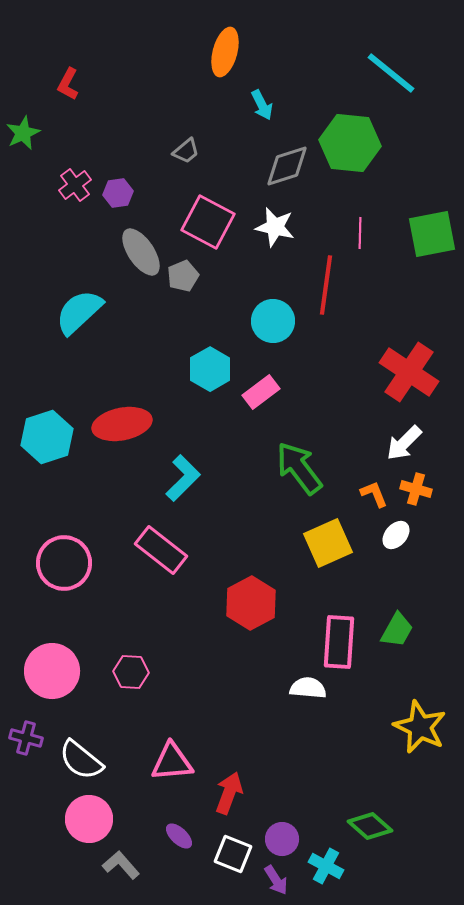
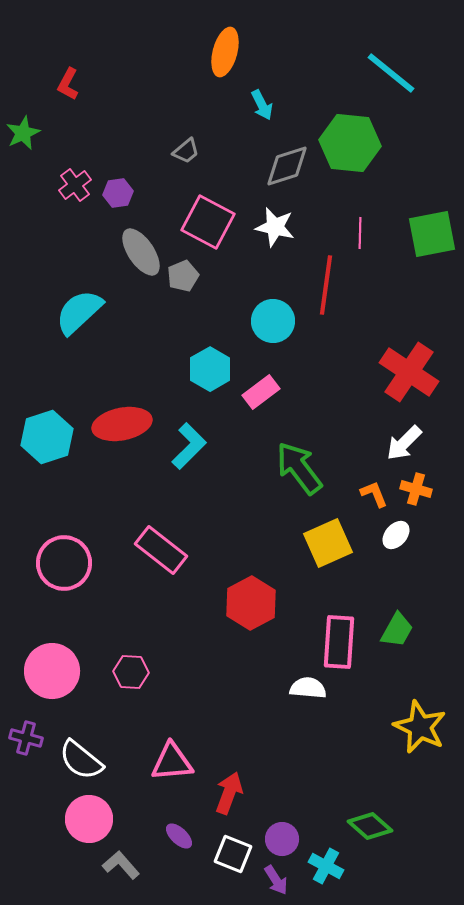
cyan L-shape at (183, 478): moved 6 px right, 32 px up
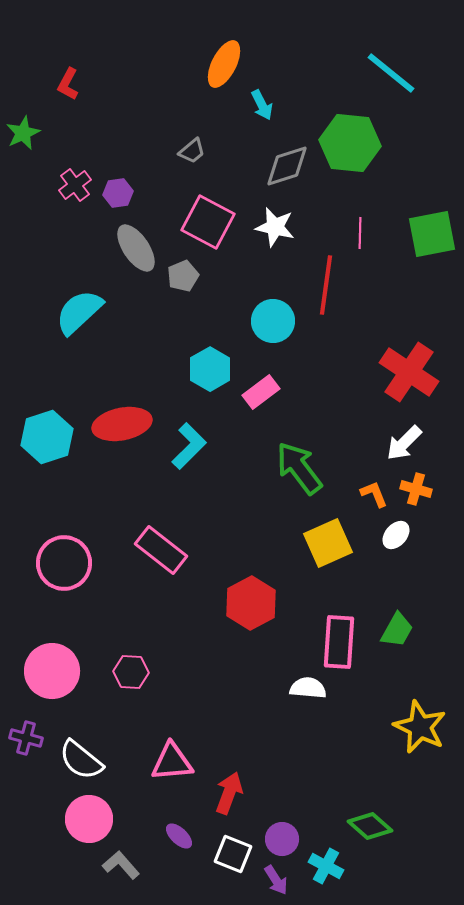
orange ellipse at (225, 52): moved 1 px left, 12 px down; rotated 12 degrees clockwise
gray trapezoid at (186, 151): moved 6 px right
gray ellipse at (141, 252): moved 5 px left, 4 px up
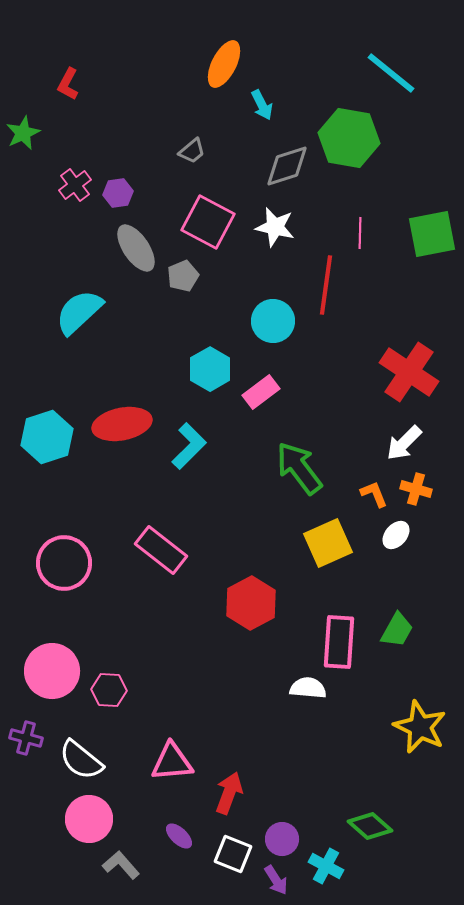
green hexagon at (350, 143): moved 1 px left, 5 px up; rotated 4 degrees clockwise
pink hexagon at (131, 672): moved 22 px left, 18 px down
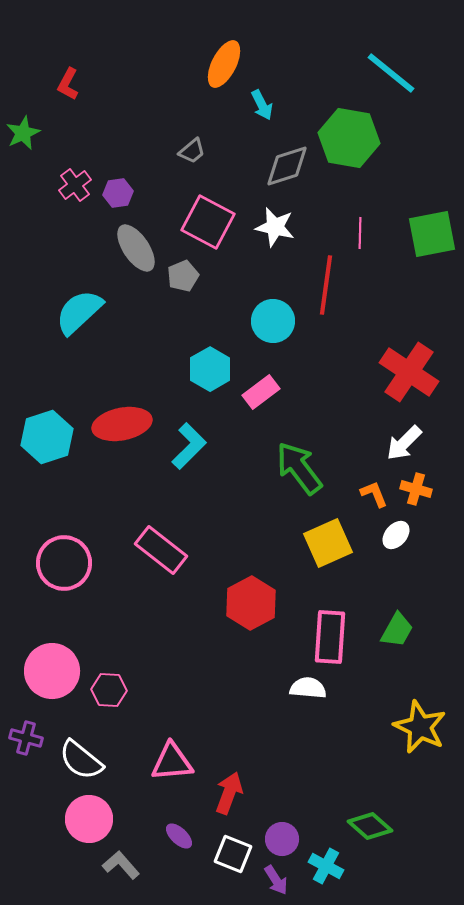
pink rectangle at (339, 642): moved 9 px left, 5 px up
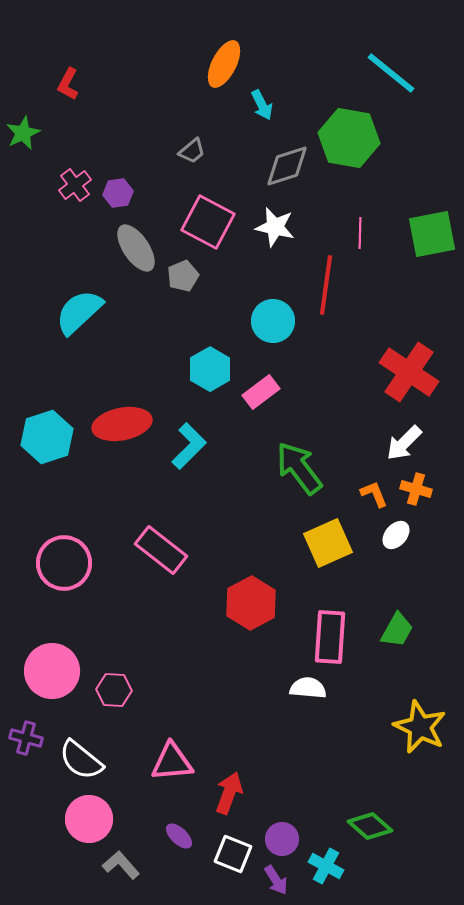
pink hexagon at (109, 690): moved 5 px right
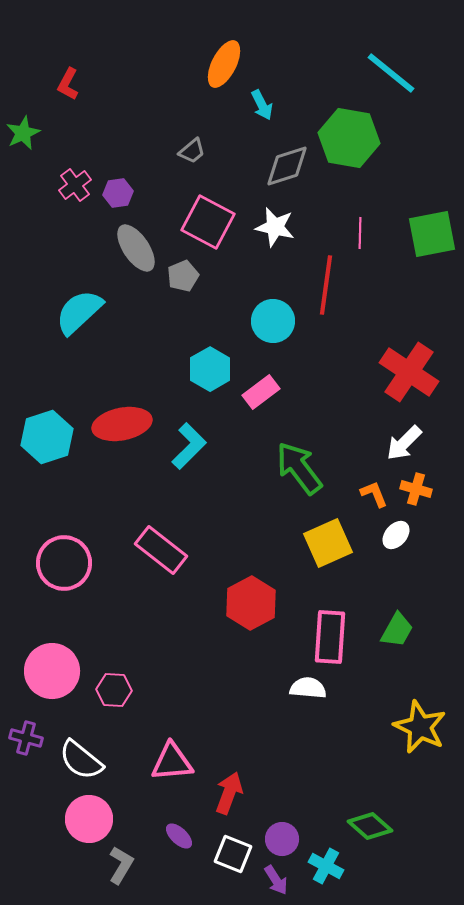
gray L-shape at (121, 865): rotated 72 degrees clockwise
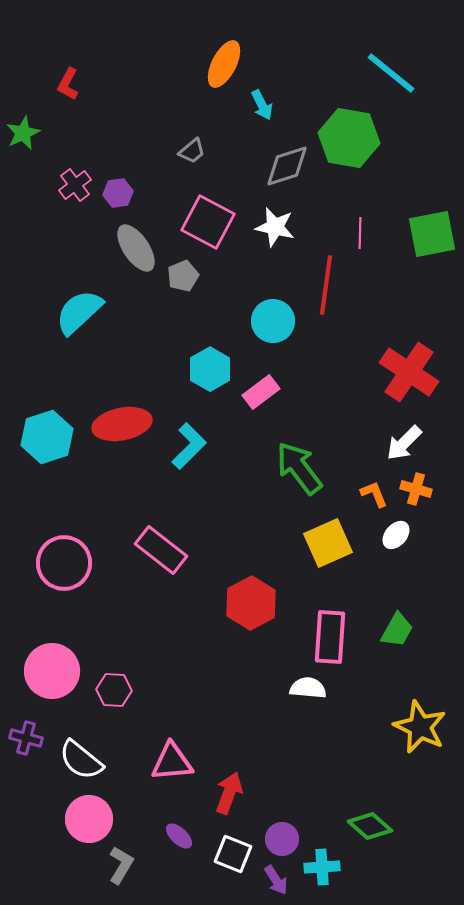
cyan cross at (326, 866): moved 4 px left, 1 px down; rotated 32 degrees counterclockwise
